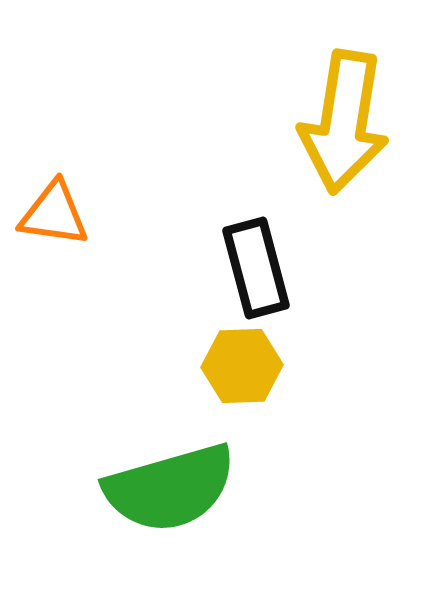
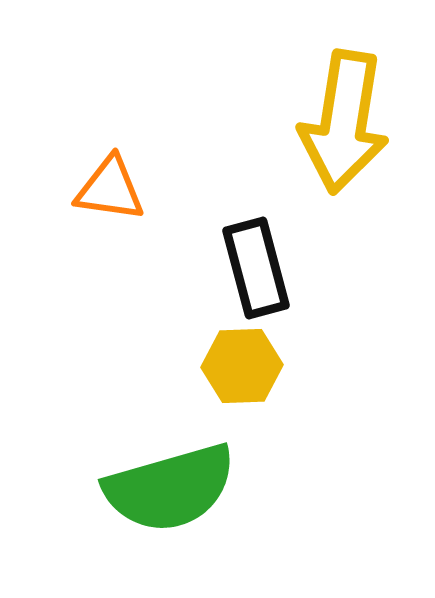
orange triangle: moved 56 px right, 25 px up
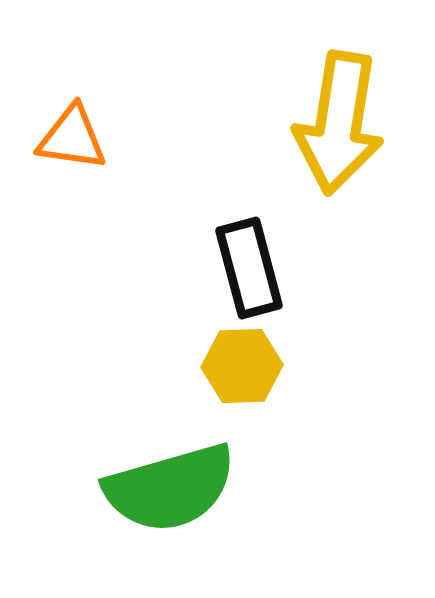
yellow arrow: moved 5 px left, 1 px down
orange triangle: moved 38 px left, 51 px up
black rectangle: moved 7 px left
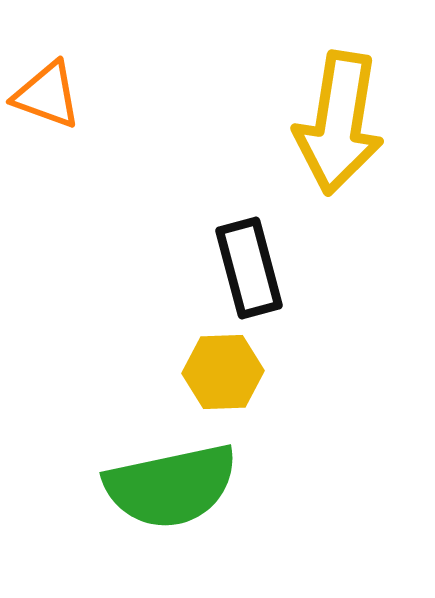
orange triangle: moved 25 px left, 43 px up; rotated 12 degrees clockwise
yellow hexagon: moved 19 px left, 6 px down
green semicircle: moved 1 px right, 2 px up; rotated 4 degrees clockwise
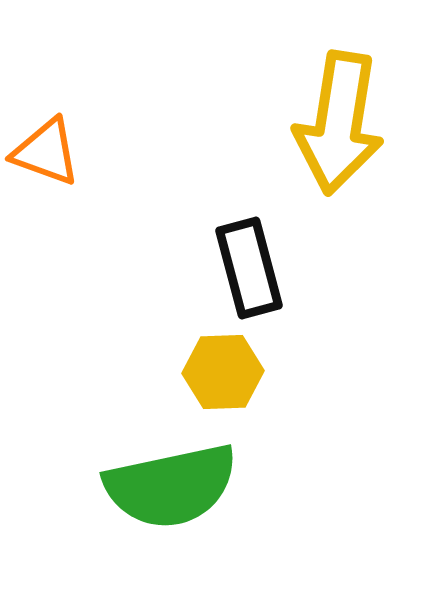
orange triangle: moved 1 px left, 57 px down
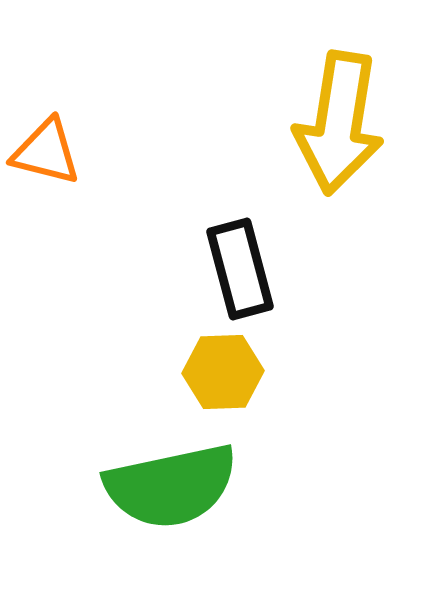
orange triangle: rotated 6 degrees counterclockwise
black rectangle: moved 9 px left, 1 px down
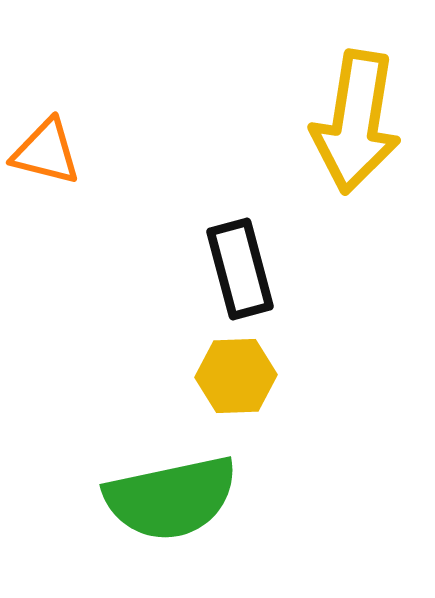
yellow arrow: moved 17 px right, 1 px up
yellow hexagon: moved 13 px right, 4 px down
green semicircle: moved 12 px down
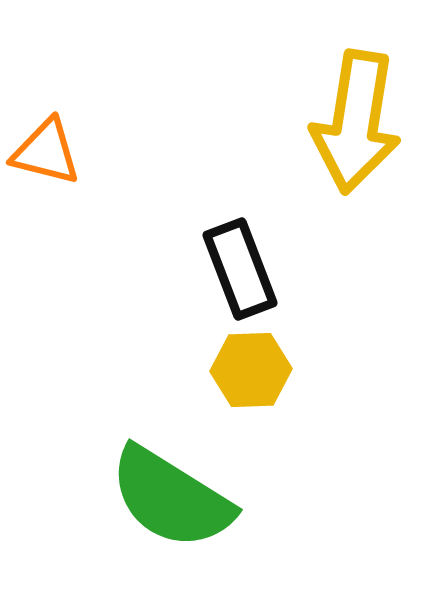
black rectangle: rotated 6 degrees counterclockwise
yellow hexagon: moved 15 px right, 6 px up
green semicircle: rotated 44 degrees clockwise
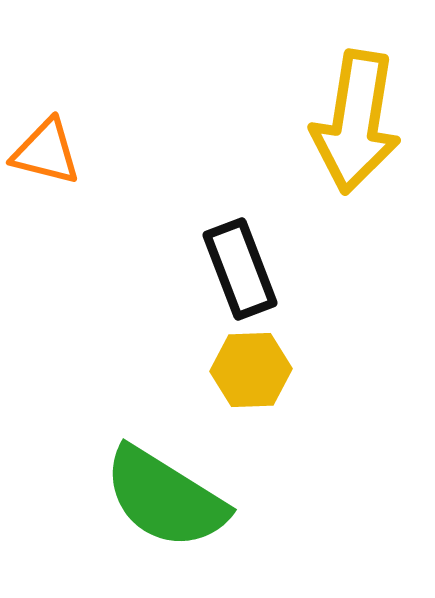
green semicircle: moved 6 px left
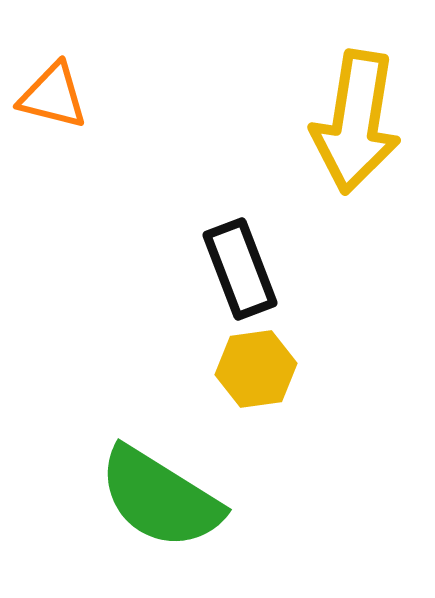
orange triangle: moved 7 px right, 56 px up
yellow hexagon: moved 5 px right, 1 px up; rotated 6 degrees counterclockwise
green semicircle: moved 5 px left
